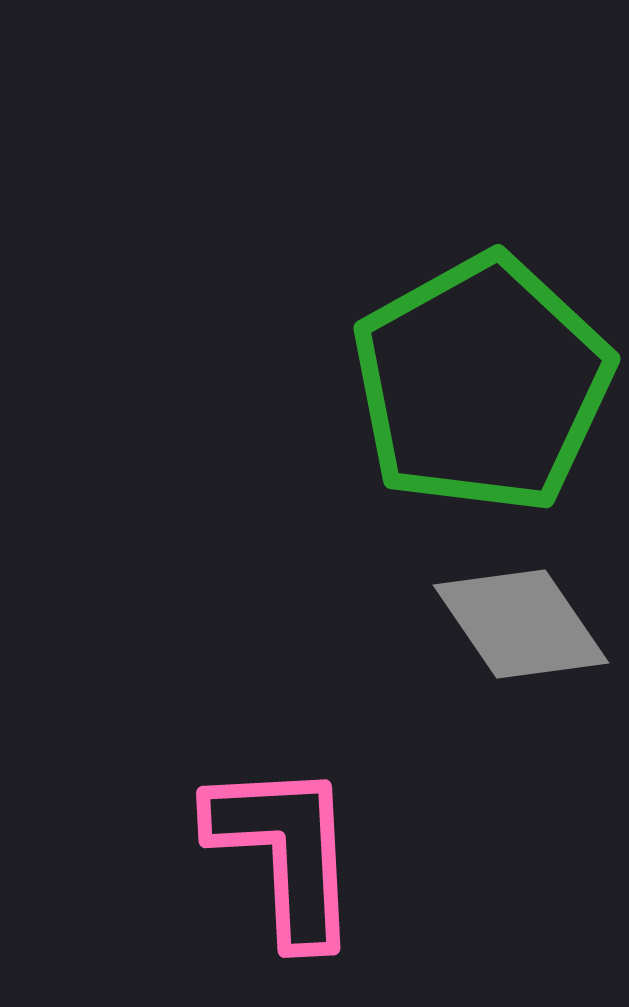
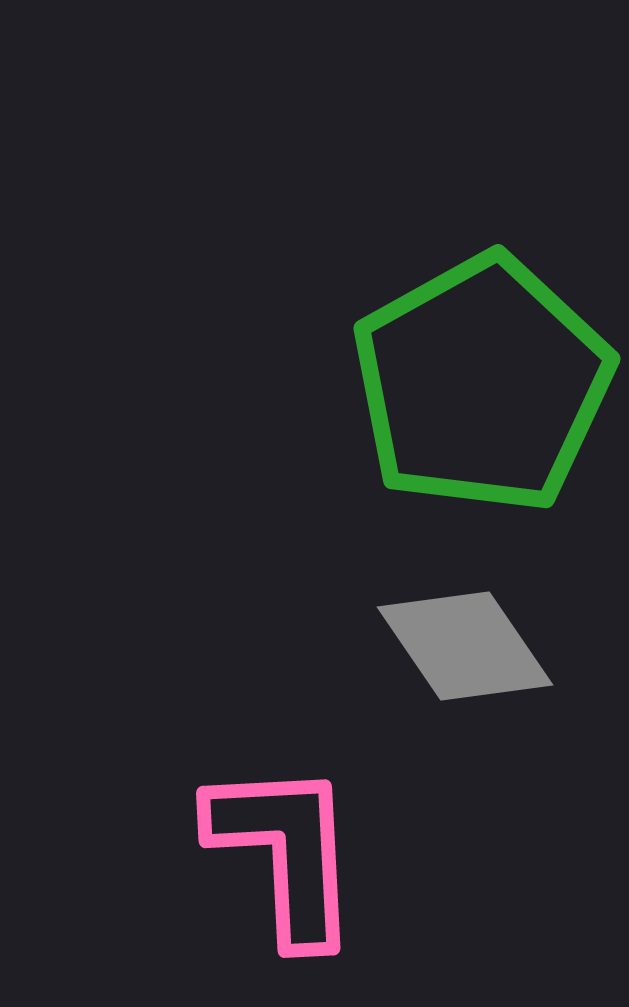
gray diamond: moved 56 px left, 22 px down
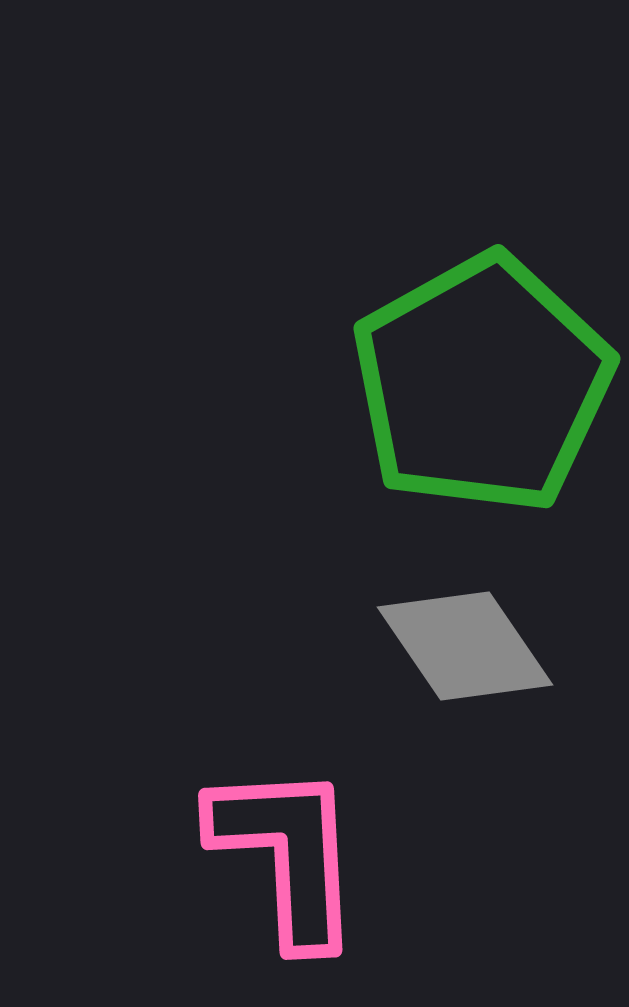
pink L-shape: moved 2 px right, 2 px down
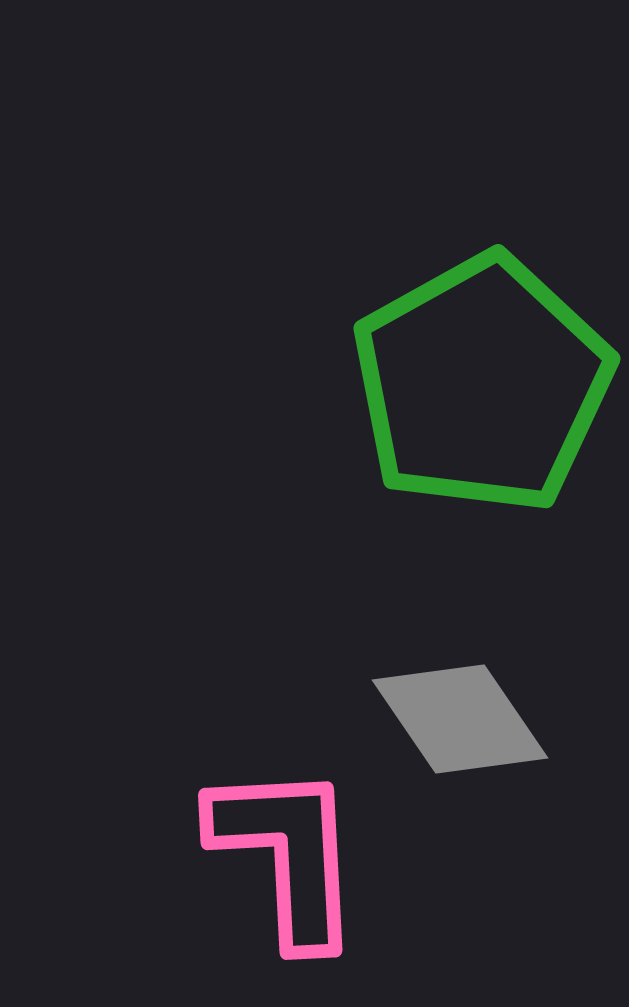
gray diamond: moved 5 px left, 73 px down
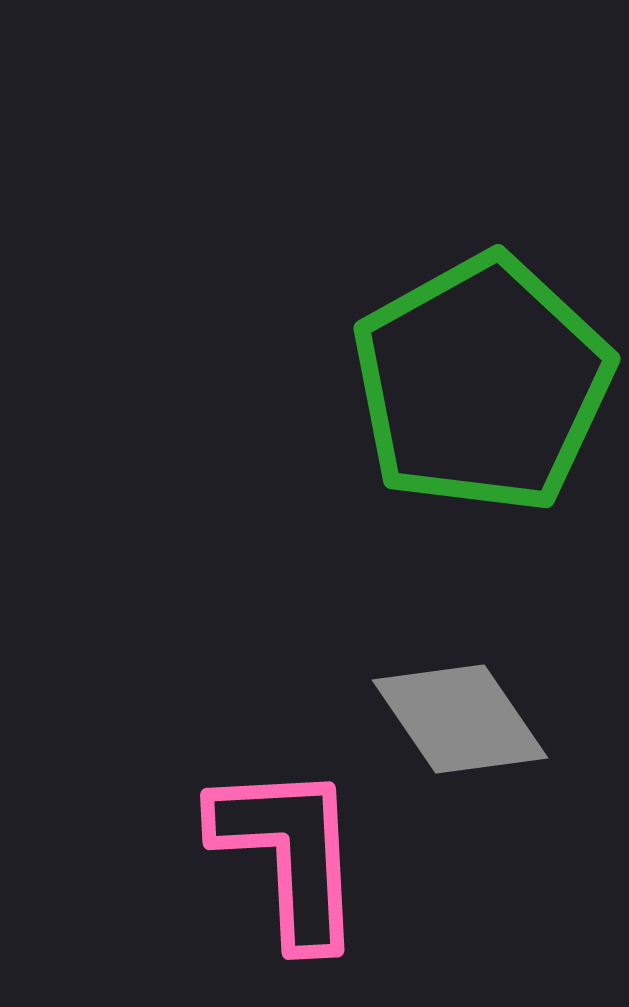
pink L-shape: moved 2 px right
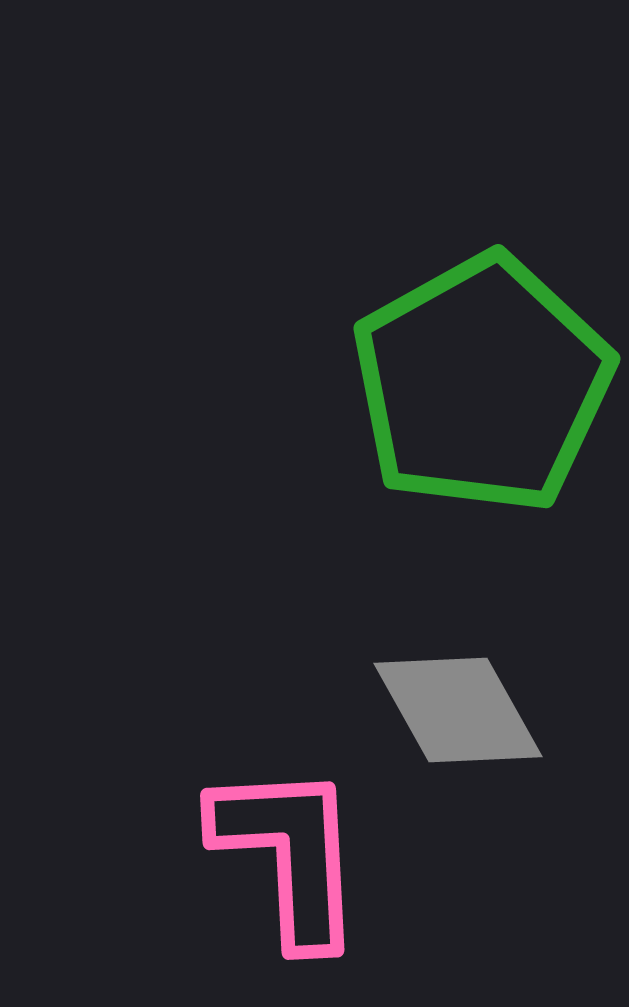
gray diamond: moved 2 px left, 9 px up; rotated 5 degrees clockwise
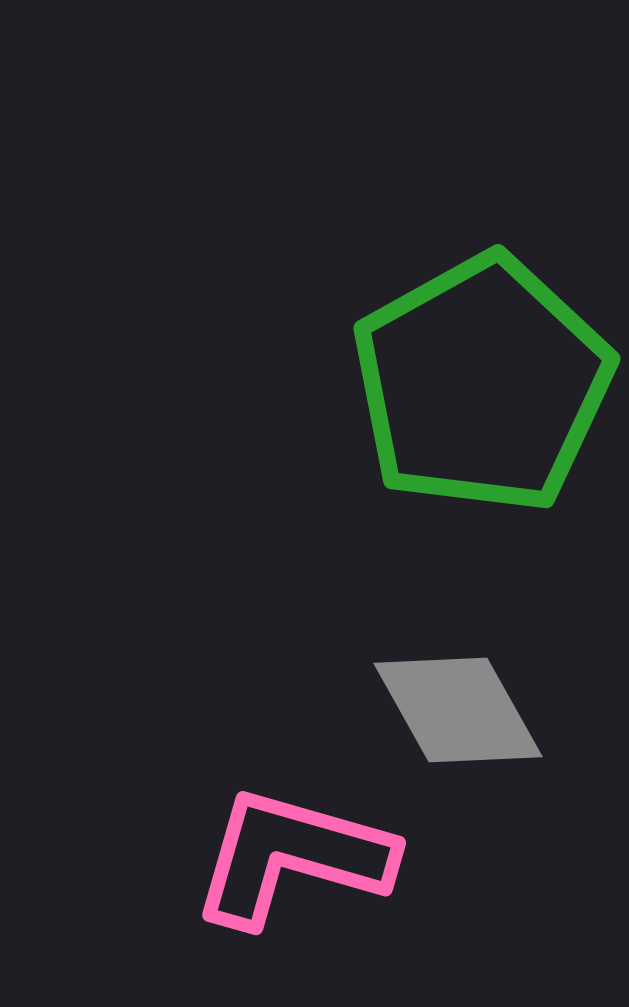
pink L-shape: moved 3 px right, 3 px down; rotated 71 degrees counterclockwise
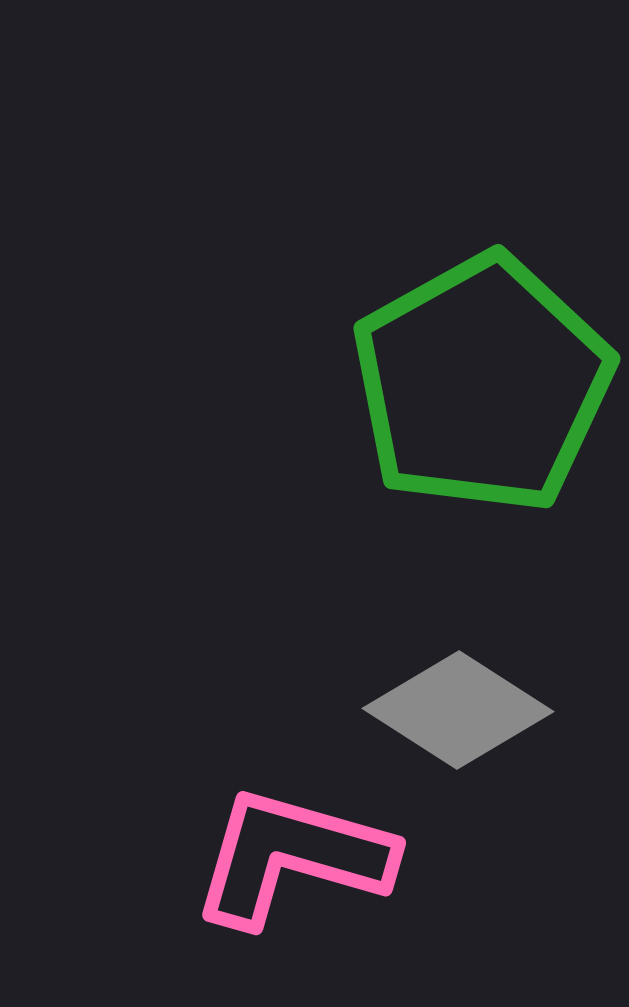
gray diamond: rotated 28 degrees counterclockwise
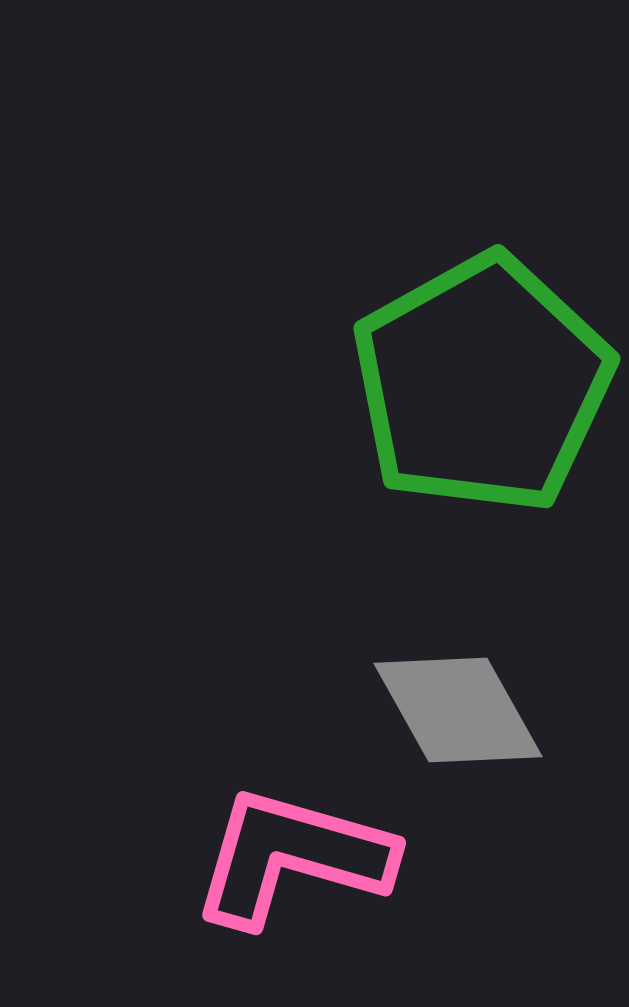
gray diamond: rotated 28 degrees clockwise
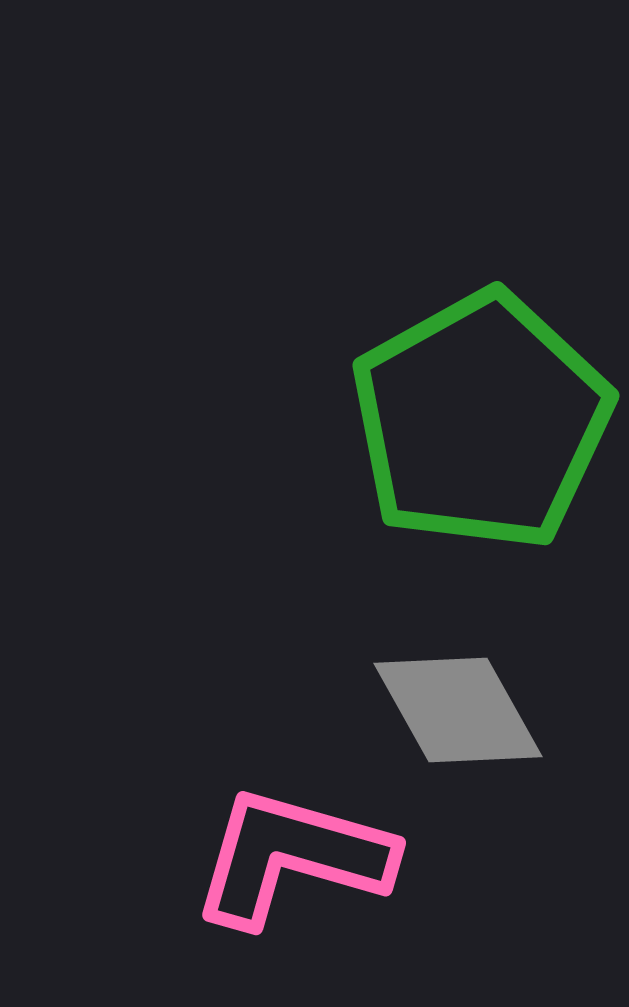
green pentagon: moved 1 px left, 37 px down
